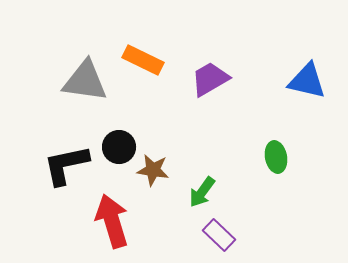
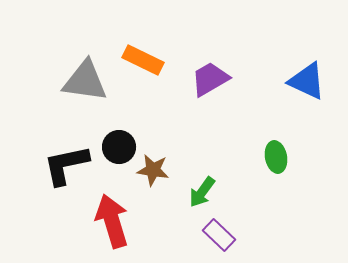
blue triangle: rotated 12 degrees clockwise
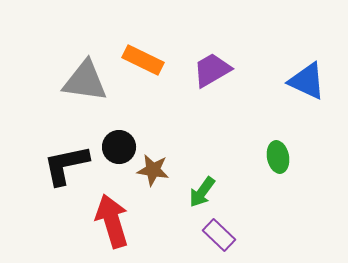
purple trapezoid: moved 2 px right, 9 px up
green ellipse: moved 2 px right
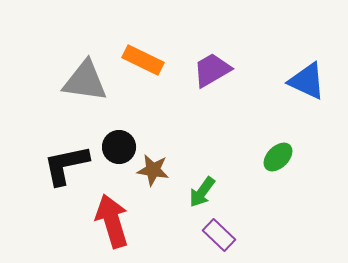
green ellipse: rotated 56 degrees clockwise
